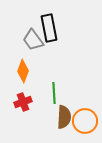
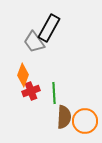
black rectangle: rotated 40 degrees clockwise
gray trapezoid: moved 1 px right, 2 px down
orange diamond: moved 4 px down
red cross: moved 8 px right, 11 px up
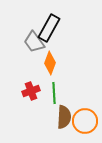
orange diamond: moved 27 px right, 12 px up
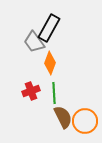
brown semicircle: moved 1 px left; rotated 30 degrees counterclockwise
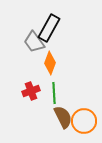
orange circle: moved 1 px left
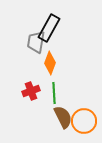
gray trapezoid: moved 2 px right; rotated 45 degrees clockwise
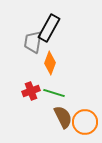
gray trapezoid: moved 3 px left
green line: rotated 70 degrees counterclockwise
orange circle: moved 1 px right, 1 px down
